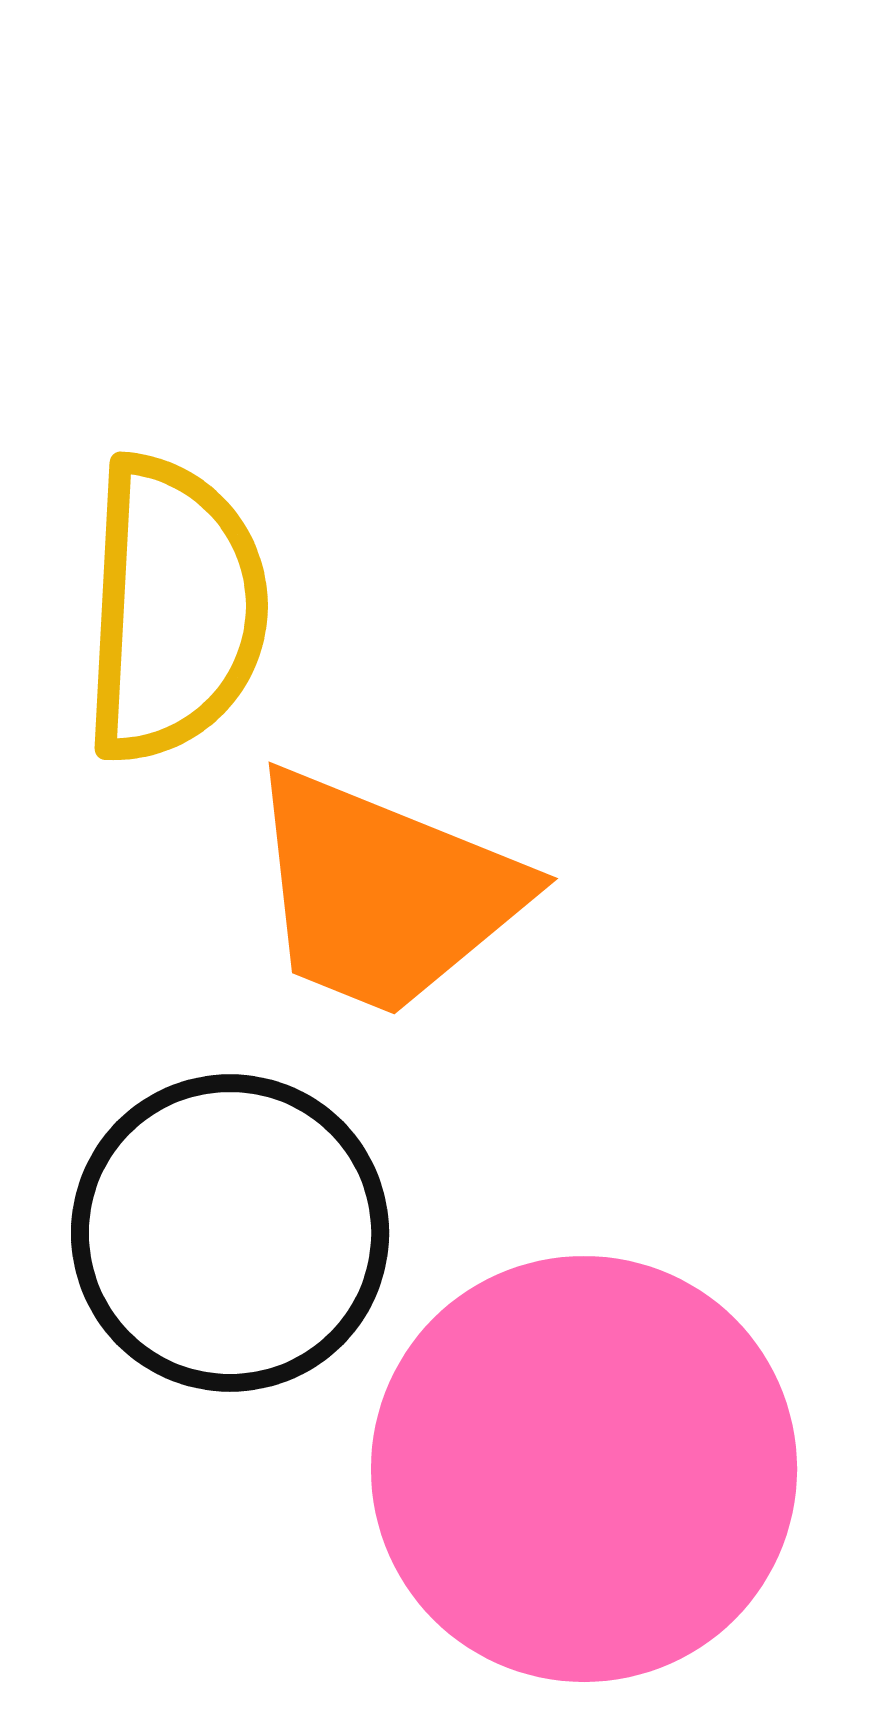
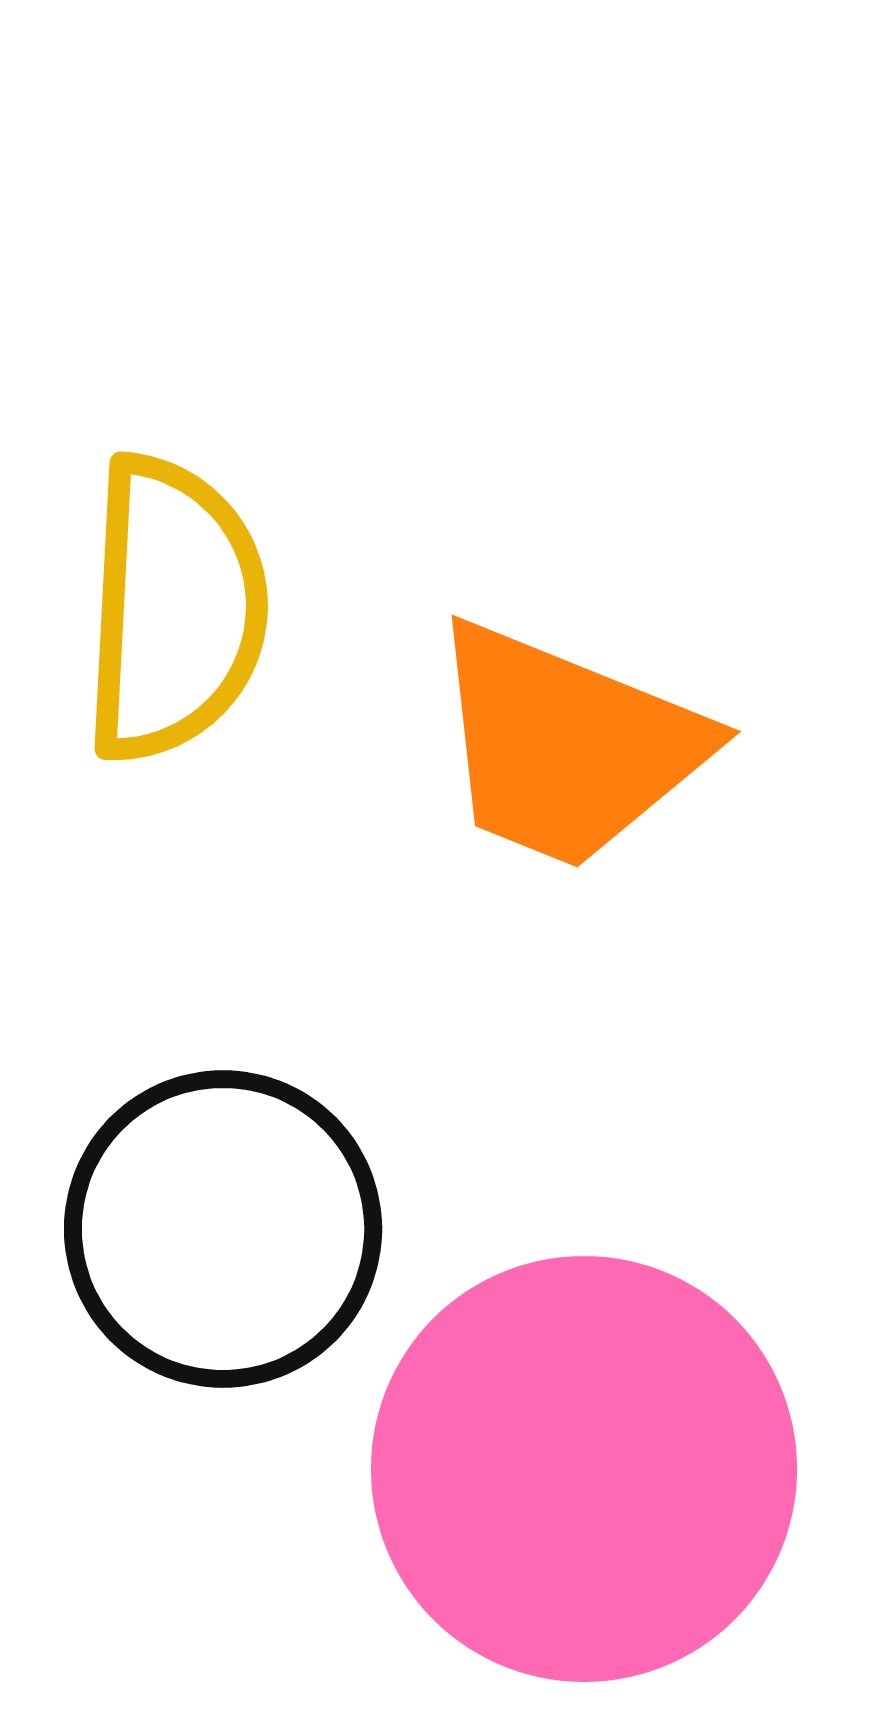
orange trapezoid: moved 183 px right, 147 px up
black circle: moved 7 px left, 4 px up
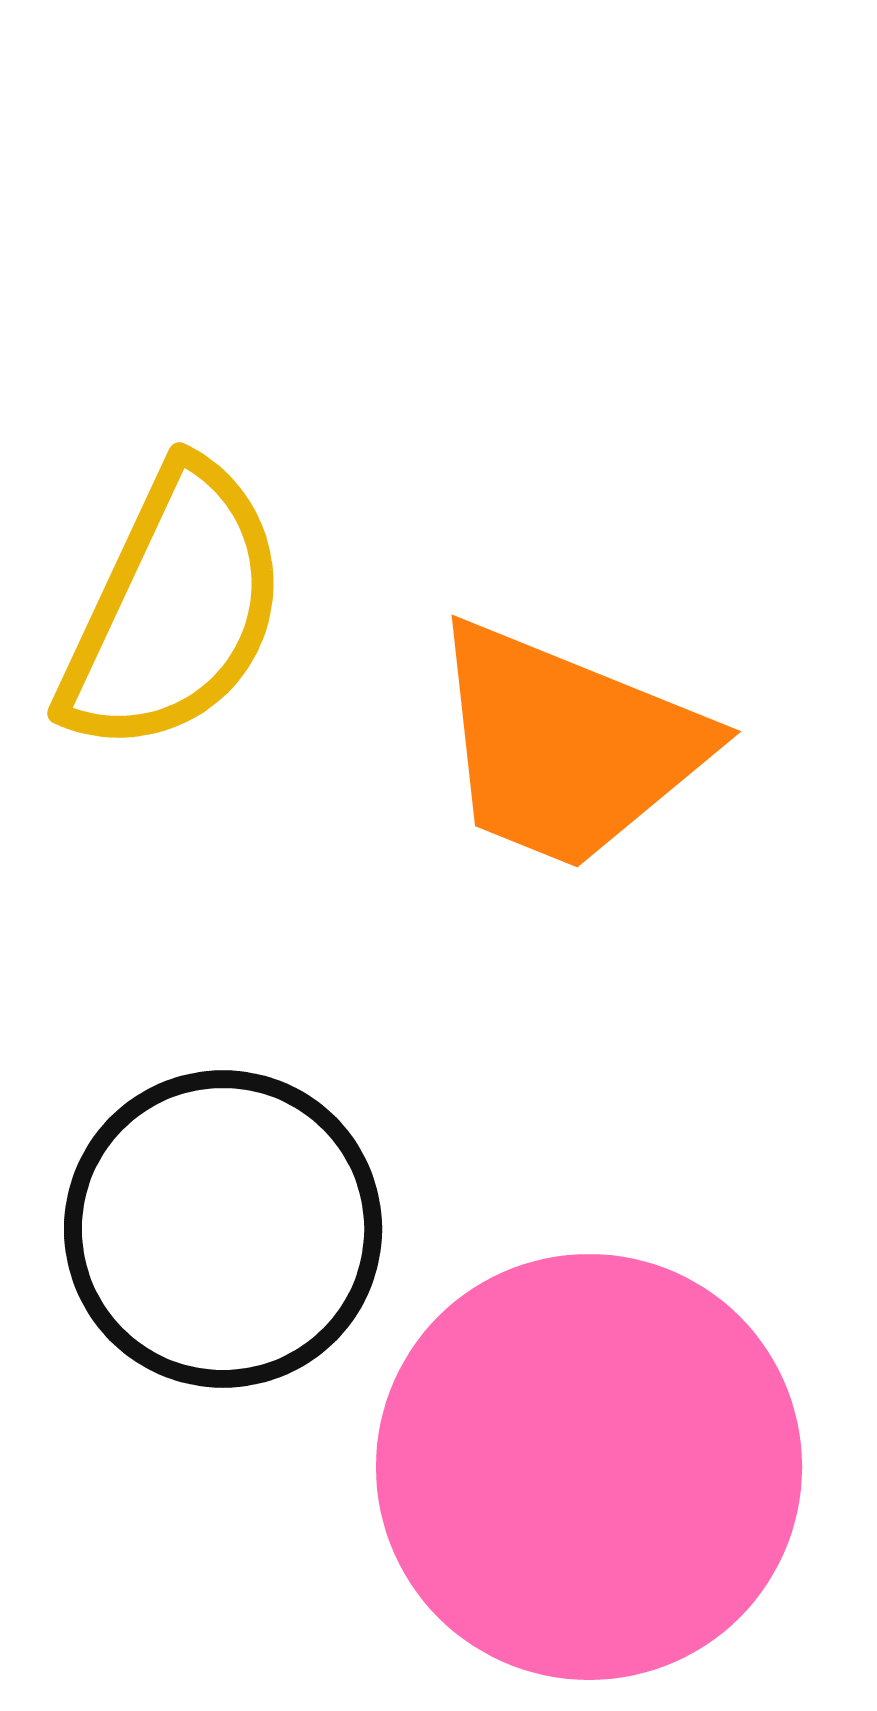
yellow semicircle: rotated 22 degrees clockwise
pink circle: moved 5 px right, 2 px up
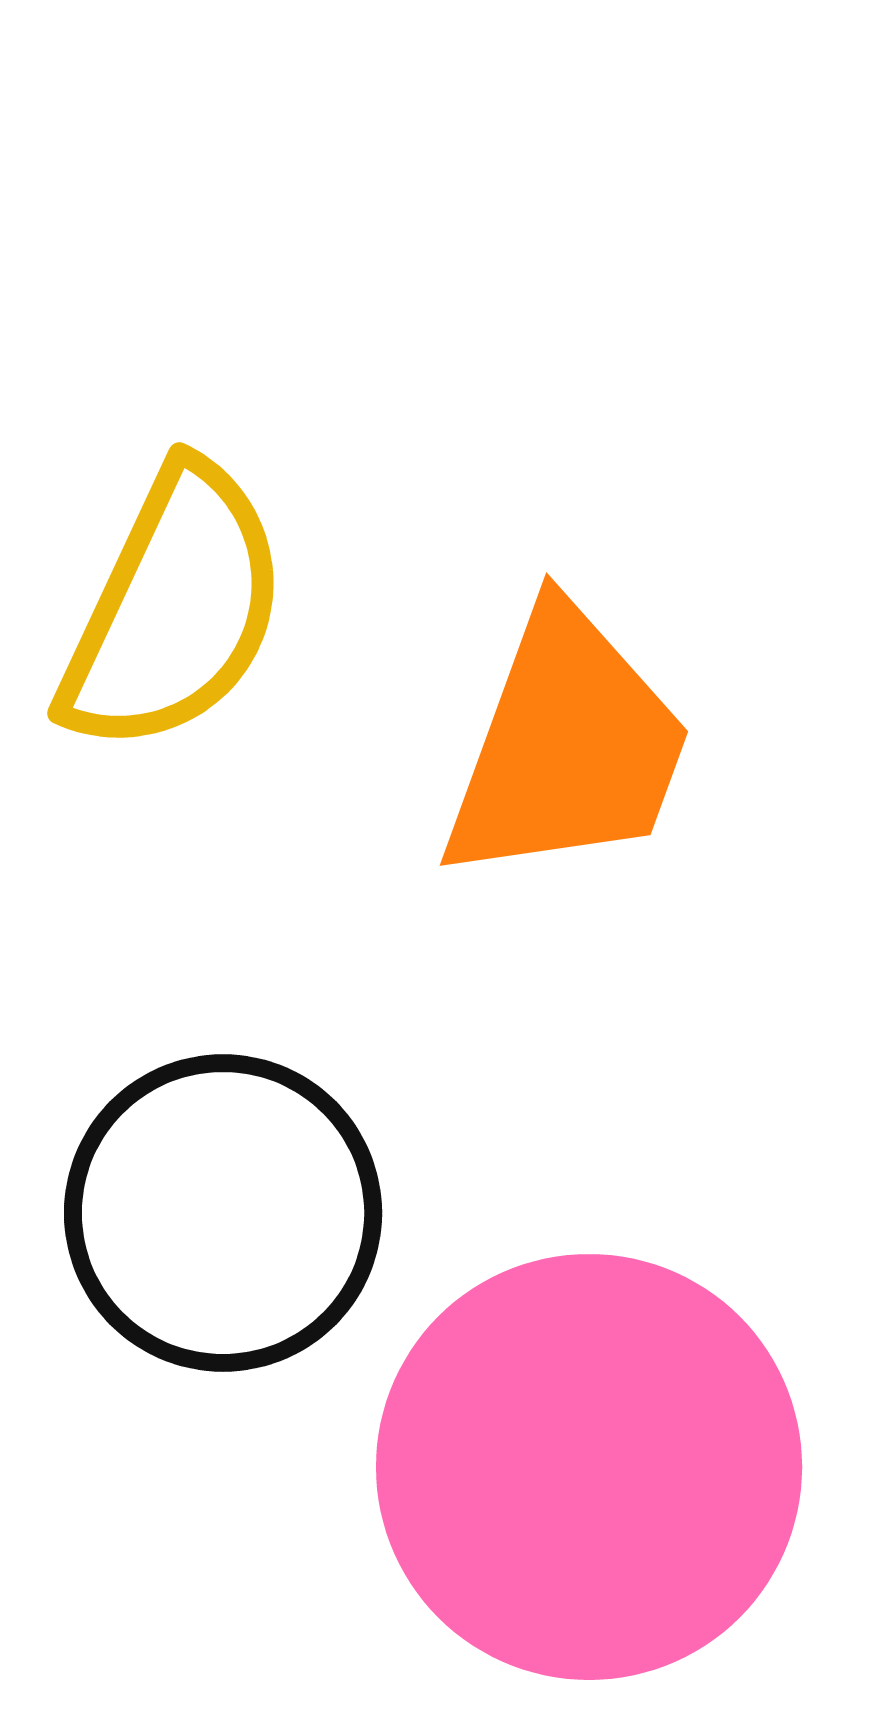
orange trapezoid: rotated 92 degrees counterclockwise
black circle: moved 16 px up
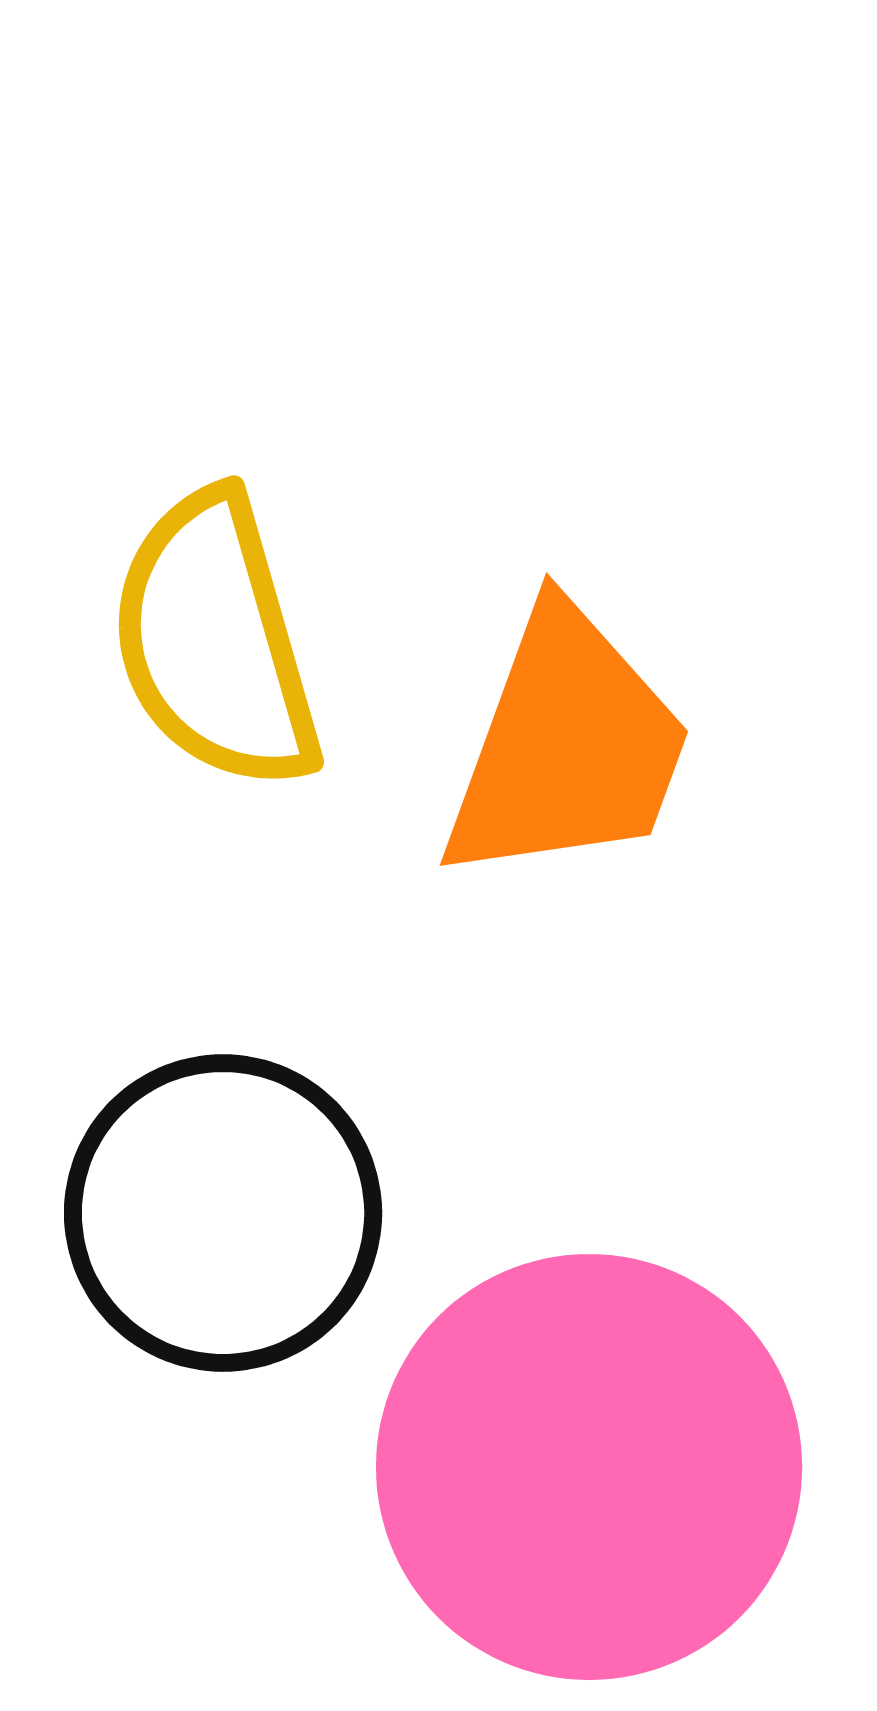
yellow semicircle: moved 41 px right, 32 px down; rotated 139 degrees clockwise
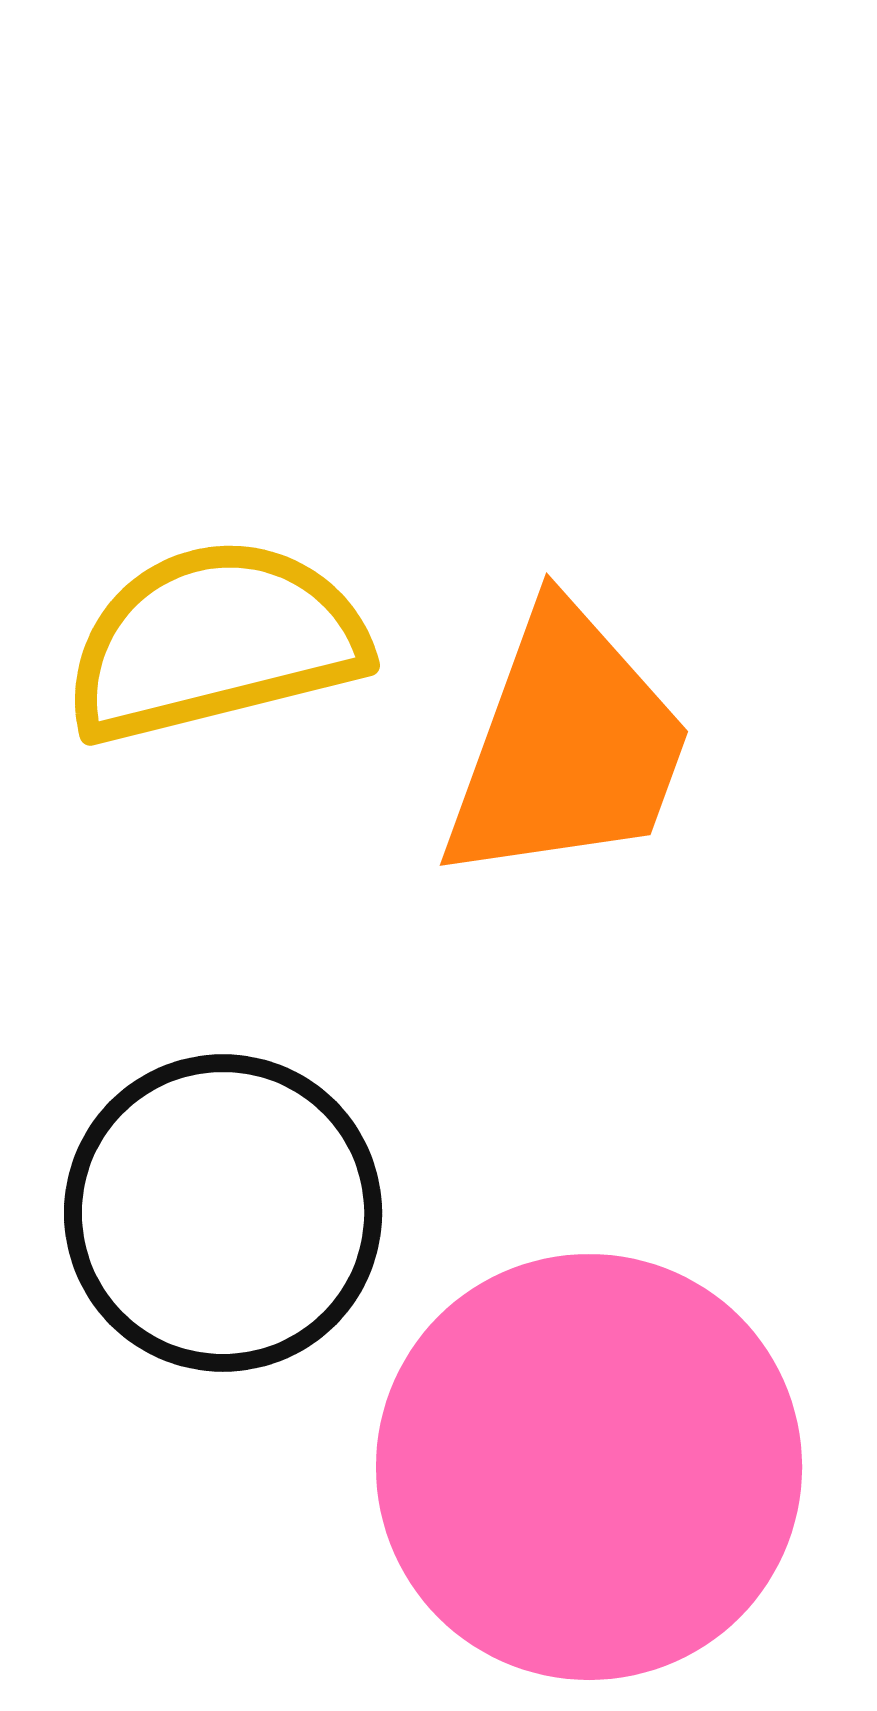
yellow semicircle: rotated 92 degrees clockwise
